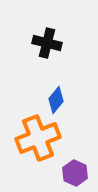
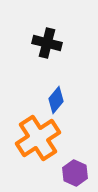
orange cross: rotated 12 degrees counterclockwise
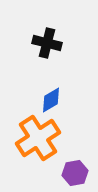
blue diamond: moved 5 px left; rotated 20 degrees clockwise
purple hexagon: rotated 25 degrees clockwise
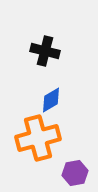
black cross: moved 2 px left, 8 px down
orange cross: rotated 18 degrees clockwise
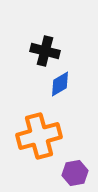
blue diamond: moved 9 px right, 16 px up
orange cross: moved 1 px right, 2 px up
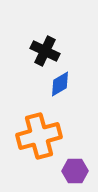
black cross: rotated 12 degrees clockwise
purple hexagon: moved 2 px up; rotated 10 degrees clockwise
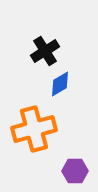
black cross: rotated 32 degrees clockwise
orange cross: moved 5 px left, 7 px up
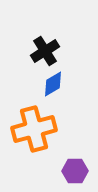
blue diamond: moved 7 px left
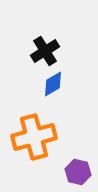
orange cross: moved 8 px down
purple hexagon: moved 3 px right, 1 px down; rotated 15 degrees clockwise
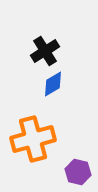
orange cross: moved 1 px left, 2 px down
